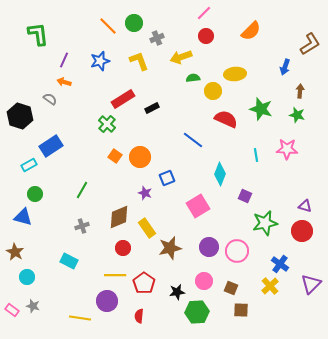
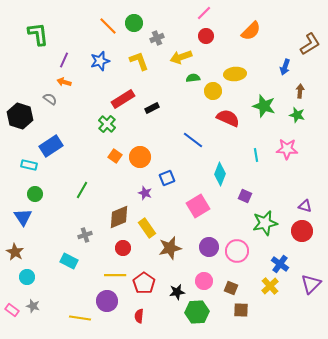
green star at (261, 109): moved 3 px right, 3 px up
red semicircle at (226, 119): moved 2 px right, 1 px up
cyan rectangle at (29, 165): rotated 42 degrees clockwise
blue triangle at (23, 217): rotated 42 degrees clockwise
gray cross at (82, 226): moved 3 px right, 9 px down
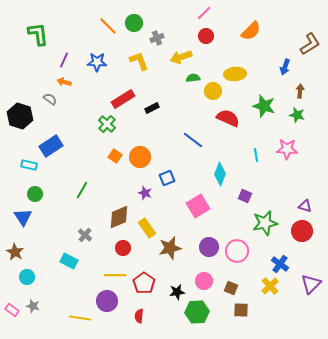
blue star at (100, 61): moved 3 px left, 1 px down; rotated 18 degrees clockwise
gray cross at (85, 235): rotated 32 degrees counterclockwise
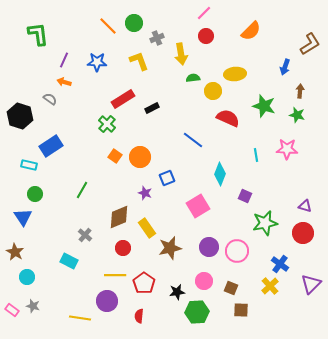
yellow arrow at (181, 57): moved 3 px up; rotated 80 degrees counterclockwise
red circle at (302, 231): moved 1 px right, 2 px down
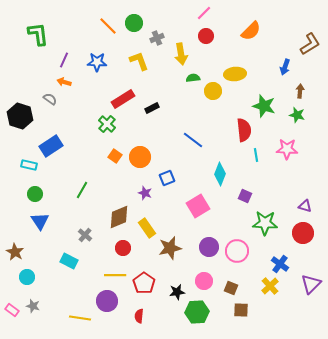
red semicircle at (228, 118): moved 16 px right, 12 px down; rotated 60 degrees clockwise
blue triangle at (23, 217): moved 17 px right, 4 px down
green star at (265, 223): rotated 15 degrees clockwise
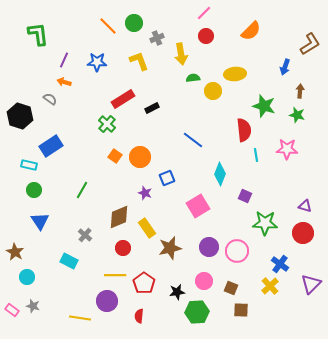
green circle at (35, 194): moved 1 px left, 4 px up
